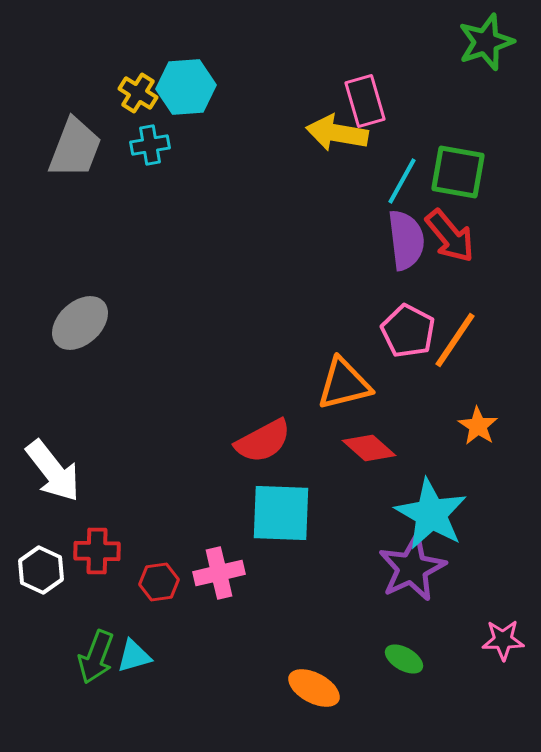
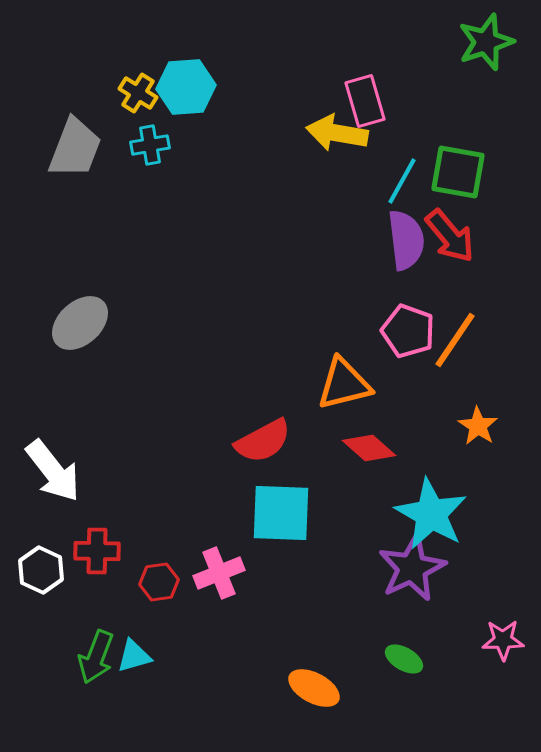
pink pentagon: rotated 8 degrees counterclockwise
pink cross: rotated 9 degrees counterclockwise
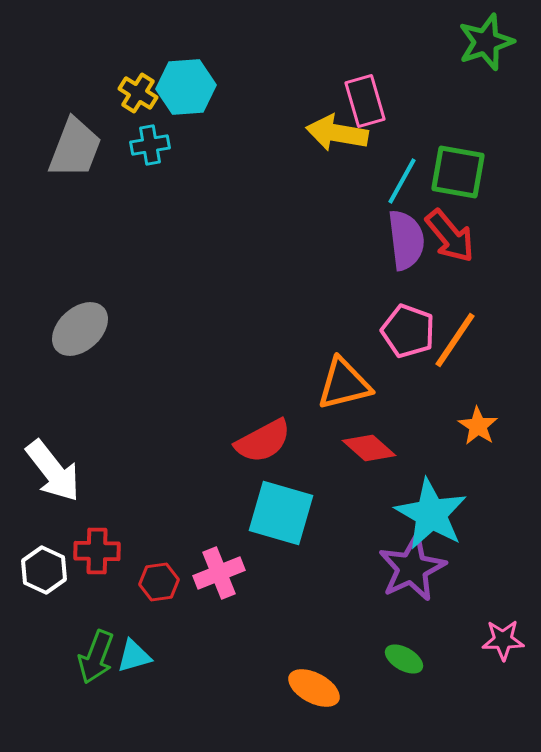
gray ellipse: moved 6 px down
cyan square: rotated 14 degrees clockwise
white hexagon: moved 3 px right
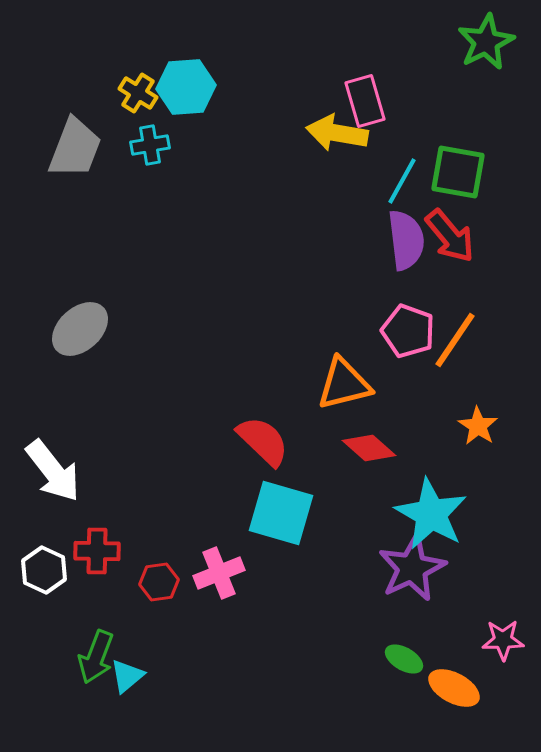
green star: rotated 8 degrees counterclockwise
red semicircle: rotated 108 degrees counterclockwise
cyan triangle: moved 7 px left, 20 px down; rotated 24 degrees counterclockwise
orange ellipse: moved 140 px right
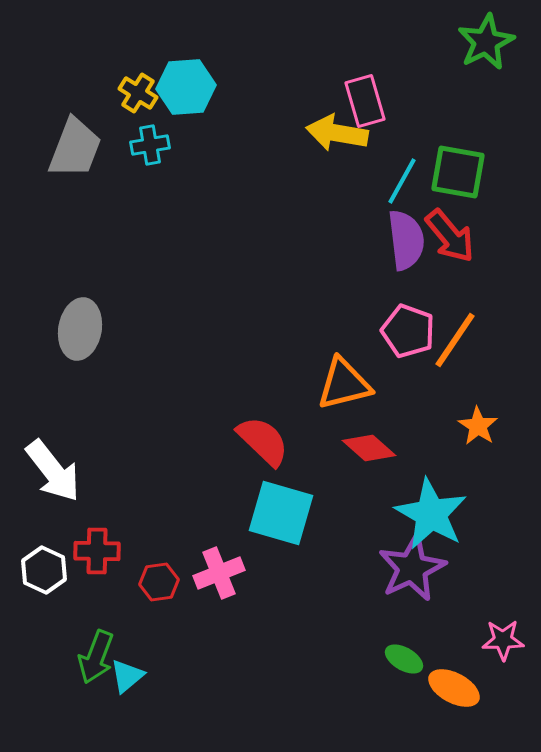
gray ellipse: rotated 38 degrees counterclockwise
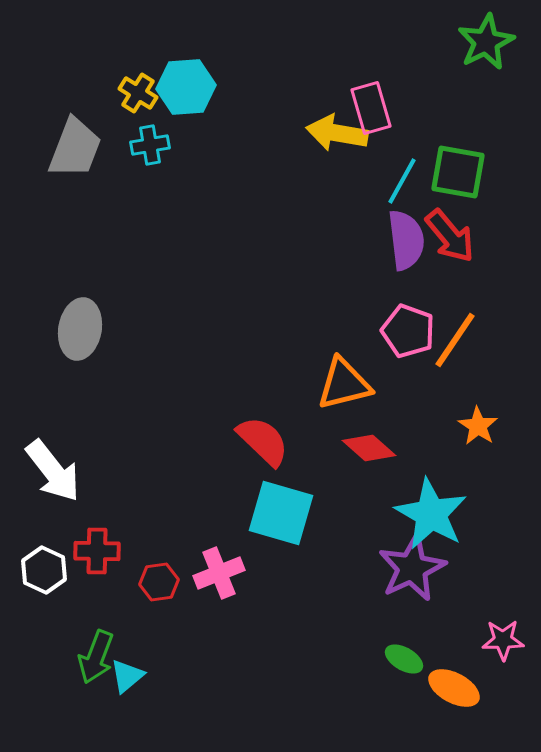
pink rectangle: moved 6 px right, 7 px down
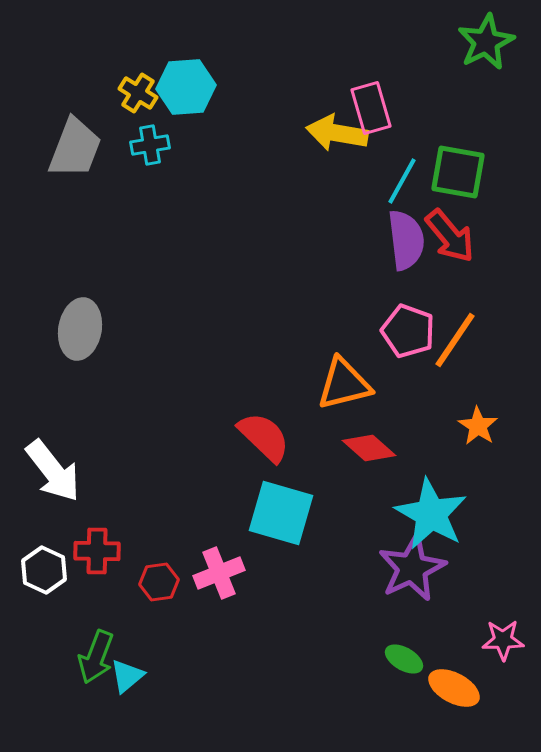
red semicircle: moved 1 px right, 4 px up
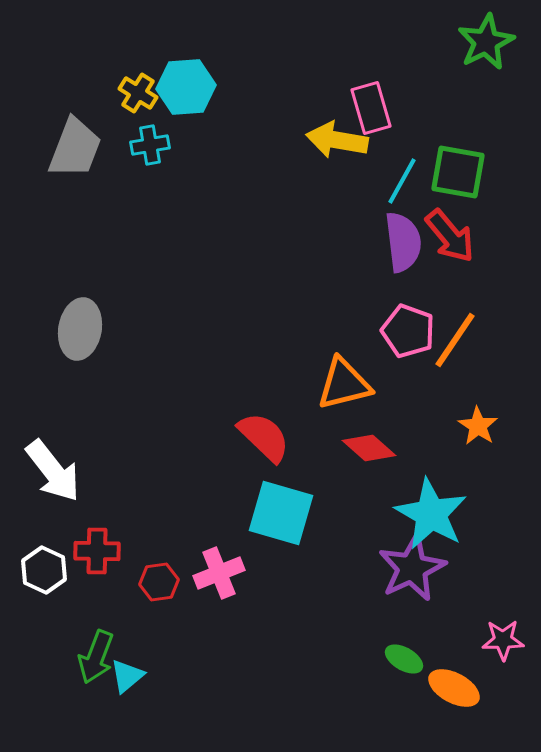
yellow arrow: moved 7 px down
purple semicircle: moved 3 px left, 2 px down
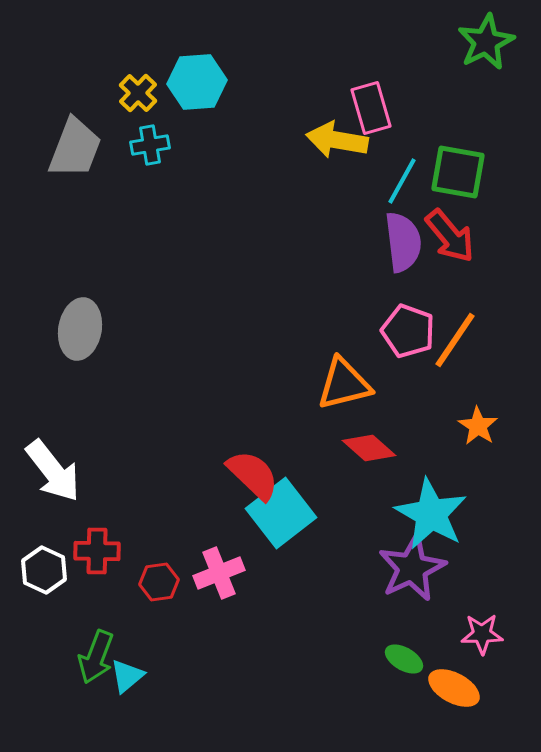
cyan hexagon: moved 11 px right, 5 px up
yellow cross: rotated 12 degrees clockwise
red semicircle: moved 11 px left, 38 px down
cyan square: rotated 36 degrees clockwise
pink star: moved 21 px left, 6 px up
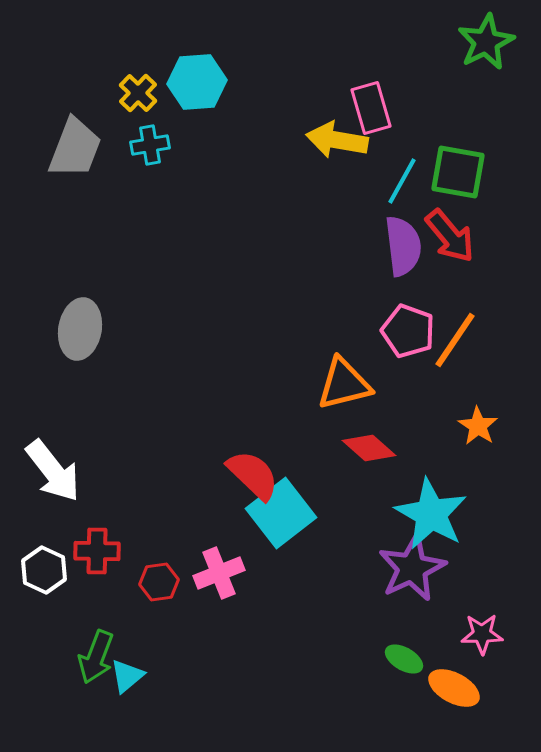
purple semicircle: moved 4 px down
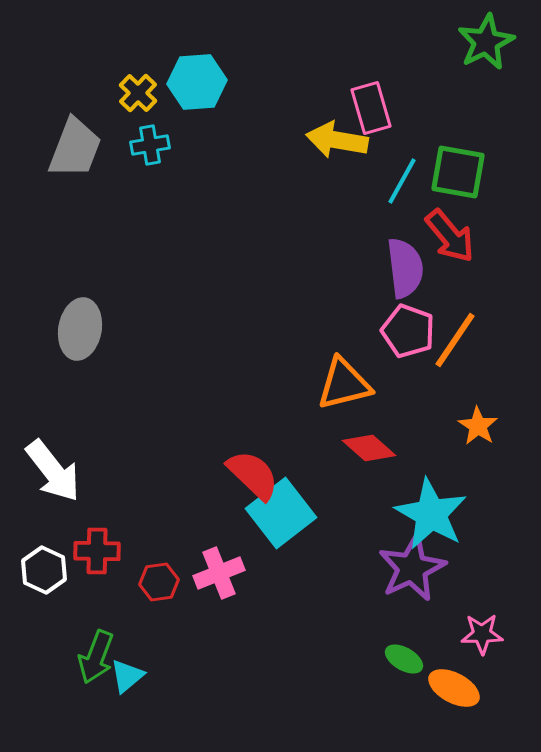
purple semicircle: moved 2 px right, 22 px down
